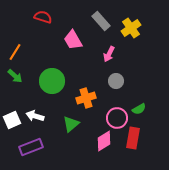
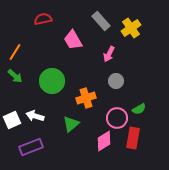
red semicircle: moved 2 px down; rotated 30 degrees counterclockwise
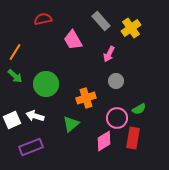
green circle: moved 6 px left, 3 px down
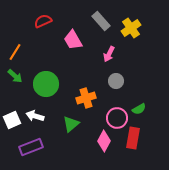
red semicircle: moved 2 px down; rotated 12 degrees counterclockwise
pink diamond: rotated 30 degrees counterclockwise
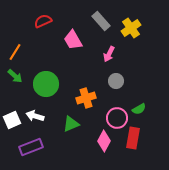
green triangle: rotated 18 degrees clockwise
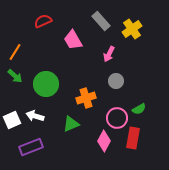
yellow cross: moved 1 px right, 1 px down
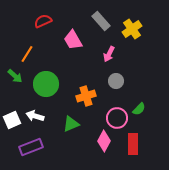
orange line: moved 12 px right, 2 px down
orange cross: moved 2 px up
green semicircle: rotated 16 degrees counterclockwise
red rectangle: moved 6 px down; rotated 10 degrees counterclockwise
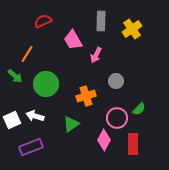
gray rectangle: rotated 42 degrees clockwise
pink arrow: moved 13 px left, 1 px down
green triangle: rotated 12 degrees counterclockwise
pink diamond: moved 1 px up
